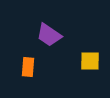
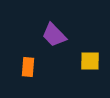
purple trapezoid: moved 5 px right; rotated 12 degrees clockwise
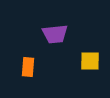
purple trapezoid: moved 1 px right, 1 px up; rotated 52 degrees counterclockwise
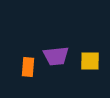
purple trapezoid: moved 1 px right, 22 px down
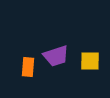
purple trapezoid: rotated 12 degrees counterclockwise
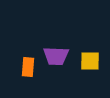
purple trapezoid: rotated 20 degrees clockwise
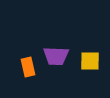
orange rectangle: rotated 18 degrees counterclockwise
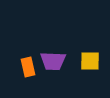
purple trapezoid: moved 3 px left, 5 px down
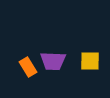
orange rectangle: rotated 18 degrees counterclockwise
